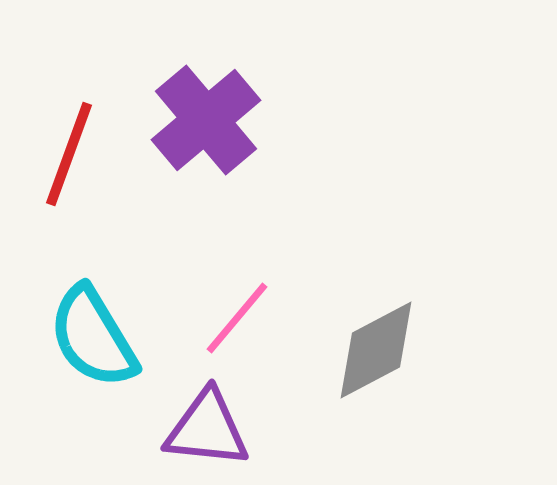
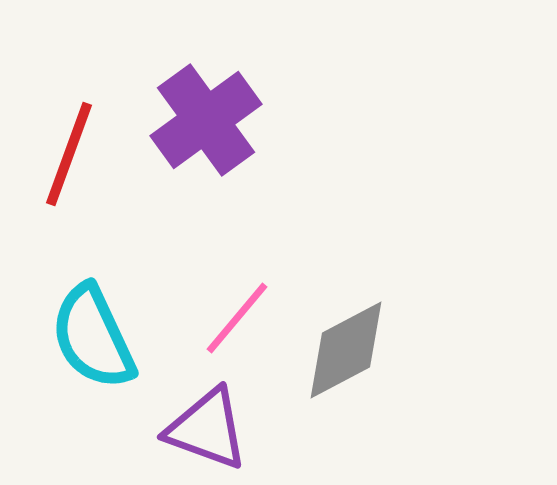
purple cross: rotated 4 degrees clockwise
cyan semicircle: rotated 6 degrees clockwise
gray diamond: moved 30 px left
purple triangle: rotated 14 degrees clockwise
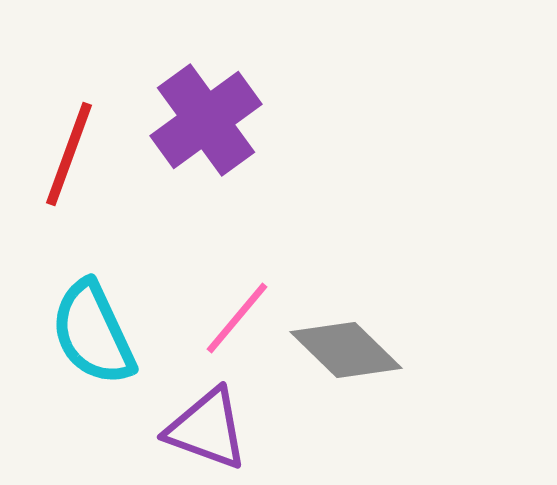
cyan semicircle: moved 4 px up
gray diamond: rotated 72 degrees clockwise
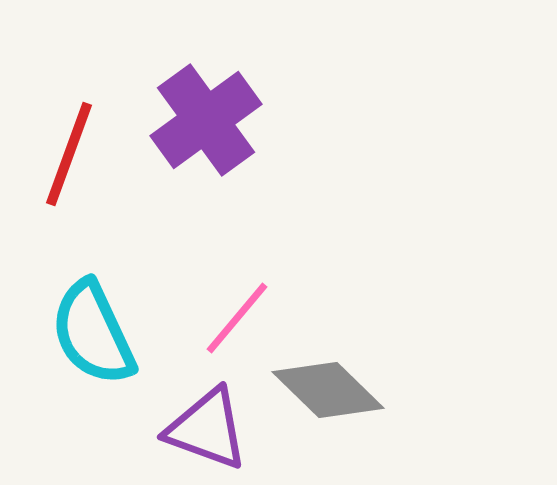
gray diamond: moved 18 px left, 40 px down
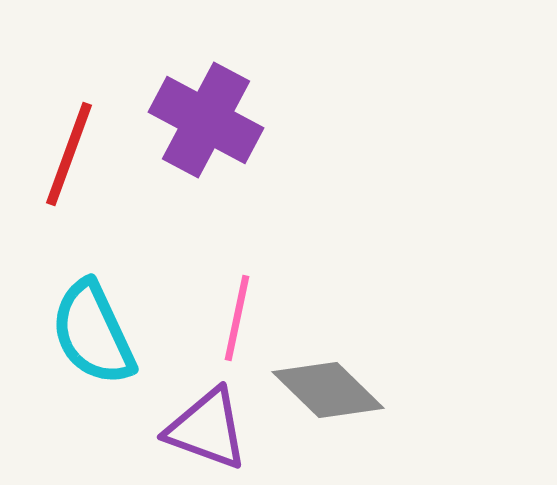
purple cross: rotated 26 degrees counterclockwise
pink line: rotated 28 degrees counterclockwise
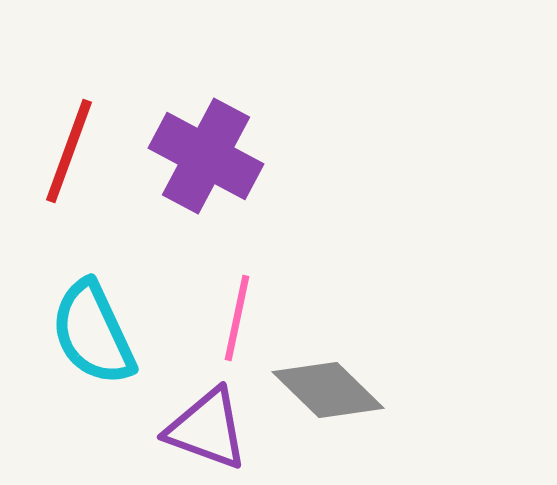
purple cross: moved 36 px down
red line: moved 3 px up
